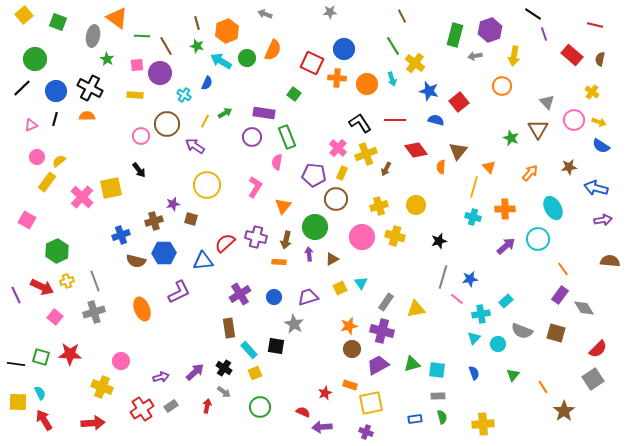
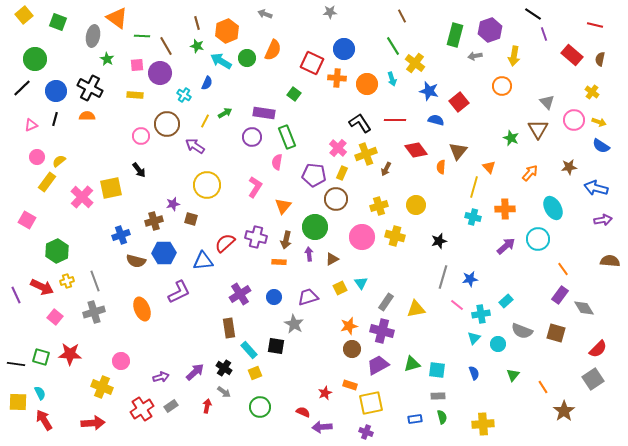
pink line at (457, 299): moved 6 px down
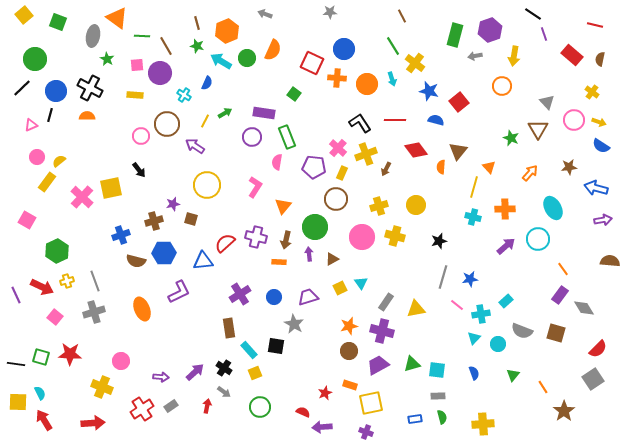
black line at (55, 119): moved 5 px left, 4 px up
purple pentagon at (314, 175): moved 8 px up
brown circle at (352, 349): moved 3 px left, 2 px down
purple arrow at (161, 377): rotated 21 degrees clockwise
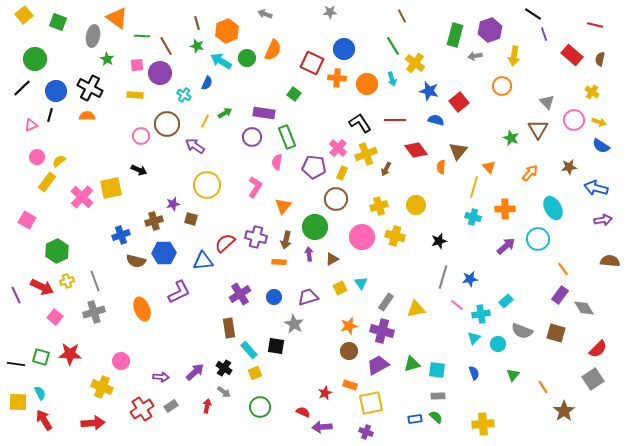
black arrow at (139, 170): rotated 28 degrees counterclockwise
green semicircle at (442, 417): moved 6 px left; rotated 32 degrees counterclockwise
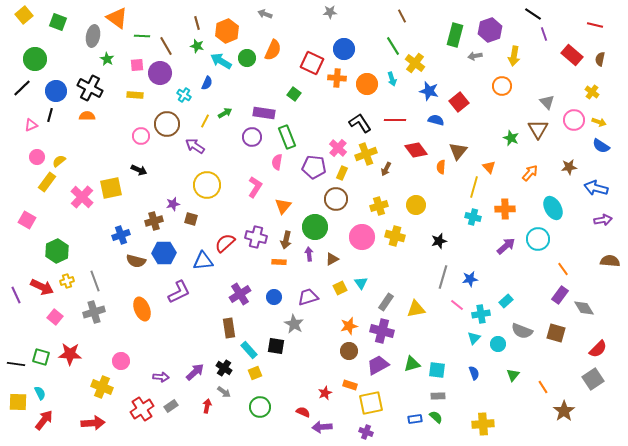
red arrow at (44, 420): rotated 70 degrees clockwise
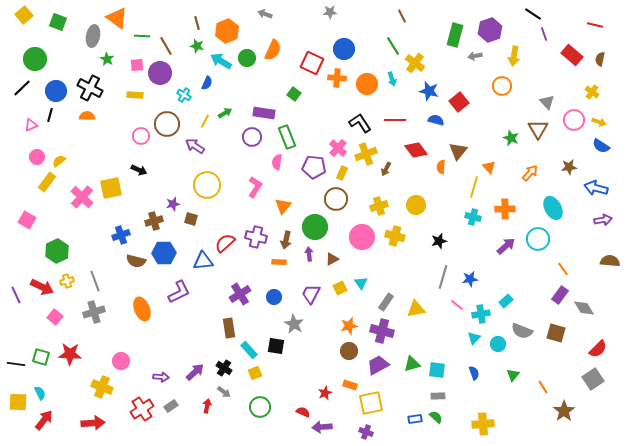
purple trapezoid at (308, 297): moved 3 px right, 3 px up; rotated 45 degrees counterclockwise
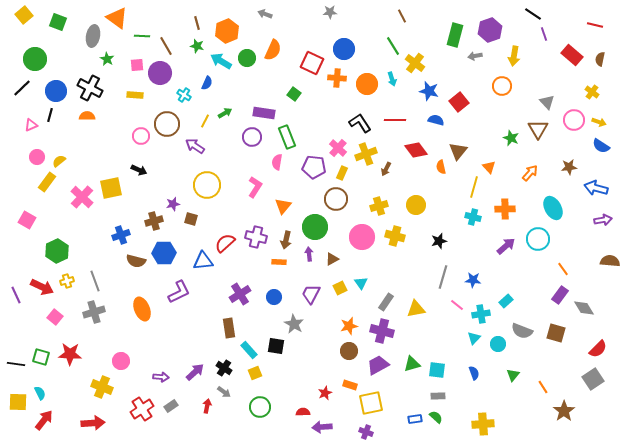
orange semicircle at (441, 167): rotated 16 degrees counterclockwise
blue star at (470, 279): moved 3 px right, 1 px down; rotated 14 degrees clockwise
red semicircle at (303, 412): rotated 24 degrees counterclockwise
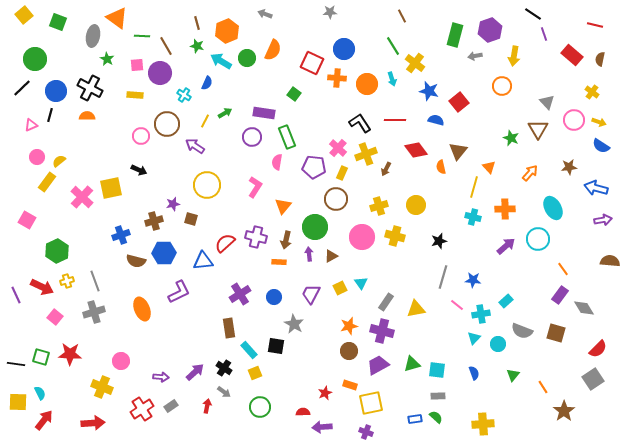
brown triangle at (332, 259): moved 1 px left, 3 px up
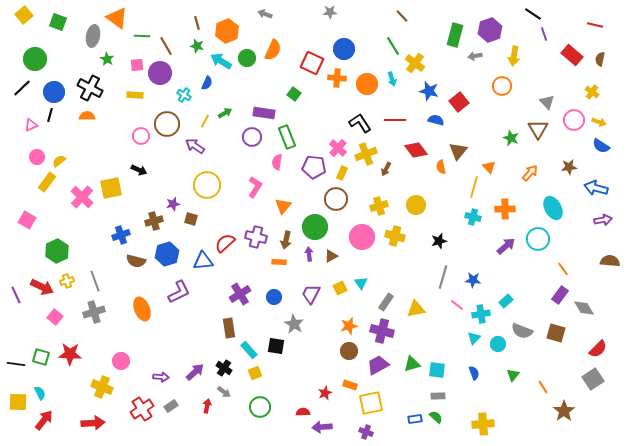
brown line at (402, 16): rotated 16 degrees counterclockwise
blue circle at (56, 91): moved 2 px left, 1 px down
blue hexagon at (164, 253): moved 3 px right, 1 px down; rotated 15 degrees counterclockwise
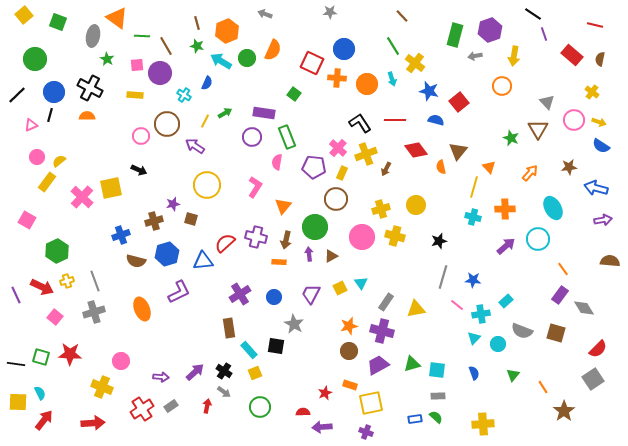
black line at (22, 88): moved 5 px left, 7 px down
yellow cross at (379, 206): moved 2 px right, 3 px down
black cross at (224, 368): moved 3 px down
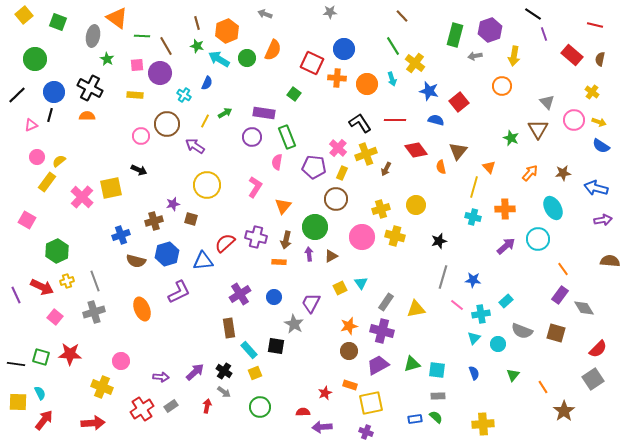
cyan arrow at (221, 61): moved 2 px left, 2 px up
brown star at (569, 167): moved 6 px left, 6 px down
purple trapezoid at (311, 294): moved 9 px down
